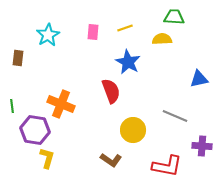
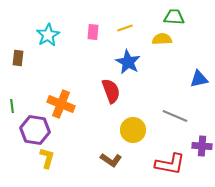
red L-shape: moved 3 px right, 2 px up
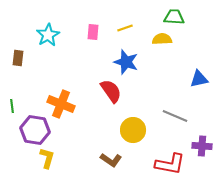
blue star: moved 2 px left; rotated 10 degrees counterclockwise
red semicircle: rotated 15 degrees counterclockwise
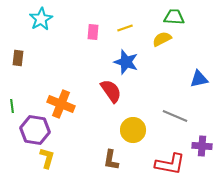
cyan star: moved 7 px left, 16 px up
yellow semicircle: rotated 24 degrees counterclockwise
brown L-shape: rotated 65 degrees clockwise
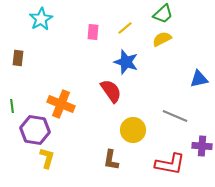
green trapezoid: moved 11 px left, 3 px up; rotated 135 degrees clockwise
yellow line: rotated 21 degrees counterclockwise
